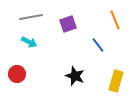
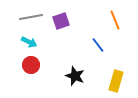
purple square: moved 7 px left, 3 px up
red circle: moved 14 px right, 9 px up
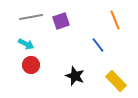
cyan arrow: moved 3 px left, 2 px down
yellow rectangle: rotated 60 degrees counterclockwise
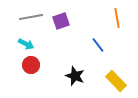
orange line: moved 2 px right, 2 px up; rotated 12 degrees clockwise
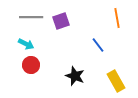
gray line: rotated 10 degrees clockwise
yellow rectangle: rotated 15 degrees clockwise
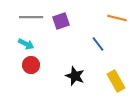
orange line: rotated 66 degrees counterclockwise
blue line: moved 1 px up
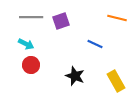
blue line: moved 3 px left; rotated 28 degrees counterclockwise
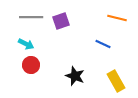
blue line: moved 8 px right
